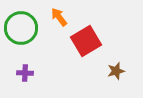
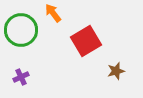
orange arrow: moved 6 px left, 4 px up
green circle: moved 2 px down
purple cross: moved 4 px left, 4 px down; rotated 28 degrees counterclockwise
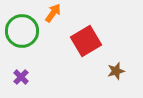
orange arrow: rotated 72 degrees clockwise
green circle: moved 1 px right, 1 px down
purple cross: rotated 21 degrees counterclockwise
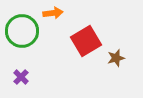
orange arrow: rotated 48 degrees clockwise
brown star: moved 13 px up
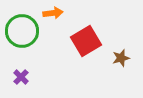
brown star: moved 5 px right
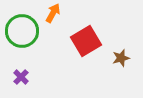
orange arrow: rotated 54 degrees counterclockwise
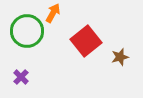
green circle: moved 5 px right
red square: rotated 8 degrees counterclockwise
brown star: moved 1 px left, 1 px up
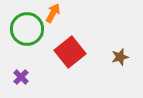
green circle: moved 2 px up
red square: moved 16 px left, 11 px down
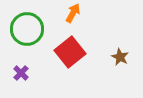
orange arrow: moved 20 px right
brown star: rotated 30 degrees counterclockwise
purple cross: moved 4 px up
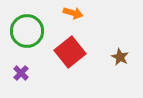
orange arrow: rotated 78 degrees clockwise
green circle: moved 2 px down
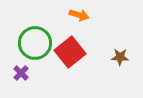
orange arrow: moved 6 px right, 2 px down
green circle: moved 8 px right, 12 px down
brown star: rotated 24 degrees counterclockwise
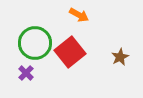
orange arrow: rotated 12 degrees clockwise
brown star: rotated 30 degrees counterclockwise
purple cross: moved 5 px right
